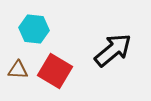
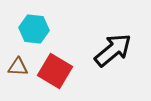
brown triangle: moved 3 px up
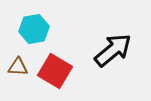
cyan hexagon: rotated 16 degrees counterclockwise
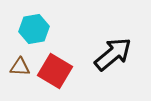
black arrow: moved 4 px down
brown triangle: moved 2 px right
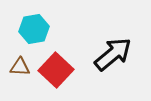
red square: moved 1 px right, 1 px up; rotated 12 degrees clockwise
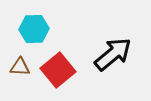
cyan hexagon: rotated 8 degrees clockwise
red square: moved 2 px right; rotated 8 degrees clockwise
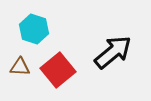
cyan hexagon: rotated 20 degrees clockwise
black arrow: moved 2 px up
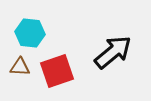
cyan hexagon: moved 4 px left, 4 px down; rotated 12 degrees counterclockwise
red square: moved 1 px left, 1 px down; rotated 20 degrees clockwise
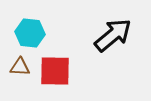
black arrow: moved 17 px up
red square: moved 2 px left; rotated 20 degrees clockwise
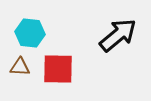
black arrow: moved 5 px right
red square: moved 3 px right, 2 px up
